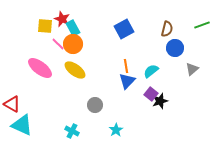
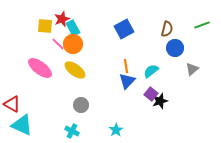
red star: rotated 28 degrees clockwise
gray circle: moved 14 px left
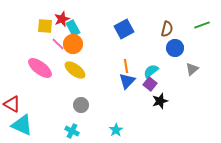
purple square: moved 1 px left, 10 px up
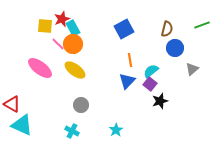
orange line: moved 4 px right, 6 px up
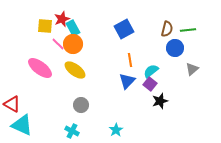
green line: moved 14 px left, 5 px down; rotated 14 degrees clockwise
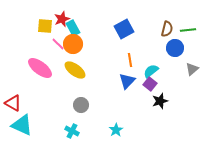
red triangle: moved 1 px right, 1 px up
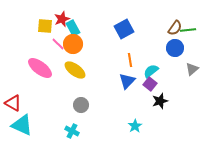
brown semicircle: moved 8 px right, 1 px up; rotated 21 degrees clockwise
cyan star: moved 19 px right, 4 px up
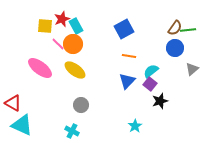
cyan rectangle: moved 3 px right, 2 px up
orange line: moved 1 px left, 4 px up; rotated 72 degrees counterclockwise
